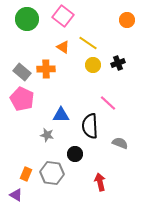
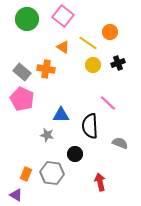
orange circle: moved 17 px left, 12 px down
orange cross: rotated 12 degrees clockwise
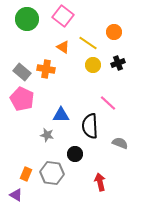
orange circle: moved 4 px right
